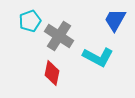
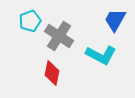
cyan L-shape: moved 3 px right, 2 px up
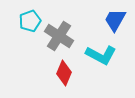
red diamond: moved 12 px right; rotated 10 degrees clockwise
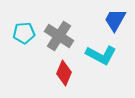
cyan pentagon: moved 6 px left, 12 px down; rotated 15 degrees clockwise
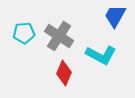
blue trapezoid: moved 4 px up
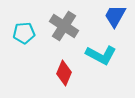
gray cross: moved 5 px right, 10 px up
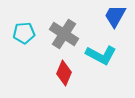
gray cross: moved 8 px down
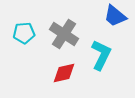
blue trapezoid: rotated 80 degrees counterclockwise
cyan L-shape: rotated 92 degrees counterclockwise
red diamond: rotated 55 degrees clockwise
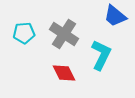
red diamond: rotated 75 degrees clockwise
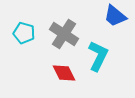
cyan pentagon: rotated 20 degrees clockwise
cyan L-shape: moved 3 px left, 1 px down
